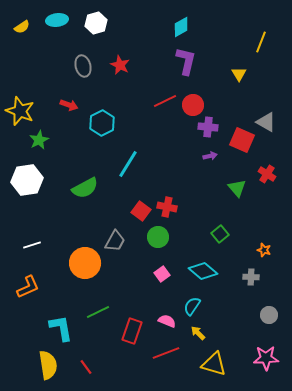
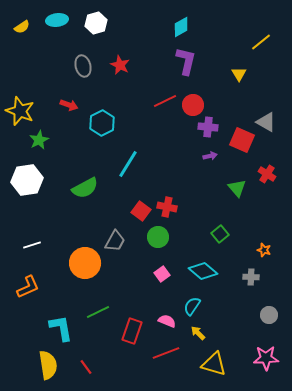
yellow line at (261, 42): rotated 30 degrees clockwise
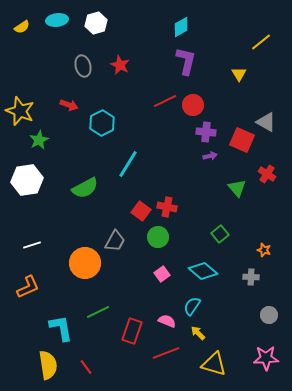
purple cross at (208, 127): moved 2 px left, 5 px down
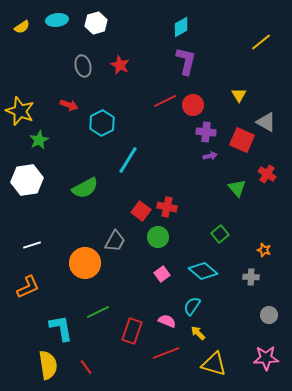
yellow triangle at (239, 74): moved 21 px down
cyan line at (128, 164): moved 4 px up
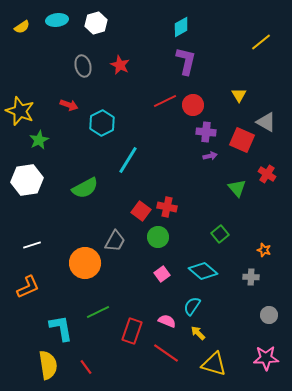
red line at (166, 353): rotated 56 degrees clockwise
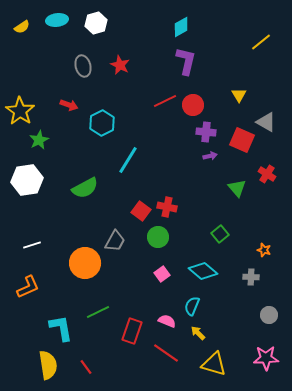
yellow star at (20, 111): rotated 12 degrees clockwise
cyan semicircle at (192, 306): rotated 12 degrees counterclockwise
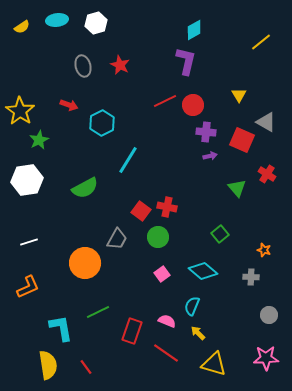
cyan diamond at (181, 27): moved 13 px right, 3 px down
gray trapezoid at (115, 241): moved 2 px right, 2 px up
white line at (32, 245): moved 3 px left, 3 px up
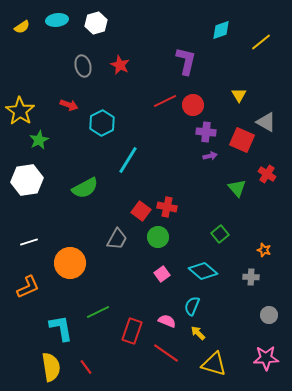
cyan diamond at (194, 30): moved 27 px right; rotated 10 degrees clockwise
orange circle at (85, 263): moved 15 px left
yellow semicircle at (48, 365): moved 3 px right, 2 px down
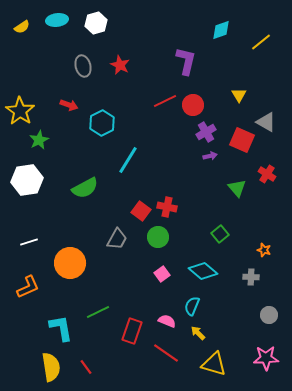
purple cross at (206, 132): rotated 36 degrees counterclockwise
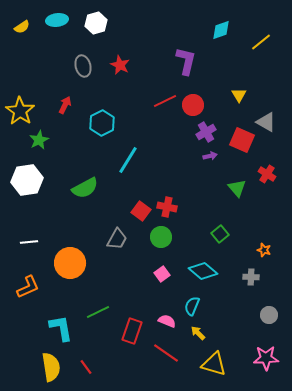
red arrow at (69, 105): moved 4 px left; rotated 84 degrees counterclockwise
green circle at (158, 237): moved 3 px right
white line at (29, 242): rotated 12 degrees clockwise
